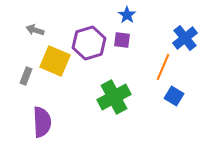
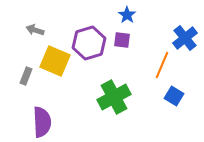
orange line: moved 1 px left, 2 px up
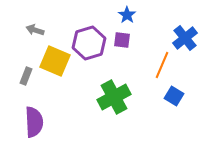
purple semicircle: moved 8 px left
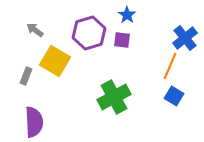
gray arrow: rotated 18 degrees clockwise
purple hexagon: moved 10 px up
yellow square: rotated 8 degrees clockwise
orange line: moved 8 px right, 1 px down
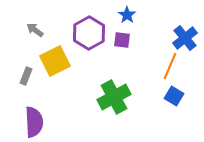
purple hexagon: rotated 12 degrees counterclockwise
yellow square: rotated 32 degrees clockwise
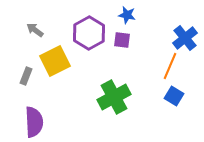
blue star: rotated 24 degrees counterclockwise
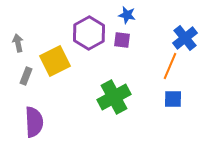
gray arrow: moved 17 px left, 13 px down; rotated 42 degrees clockwise
blue square: moved 1 px left, 3 px down; rotated 30 degrees counterclockwise
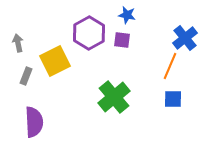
green cross: rotated 12 degrees counterclockwise
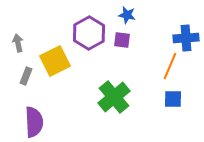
blue cross: moved 1 px right; rotated 35 degrees clockwise
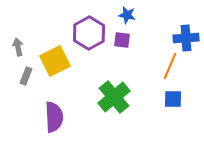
gray arrow: moved 4 px down
purple semicircle: moved 20 px right, 5 px up
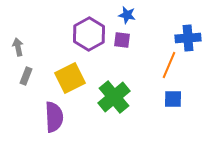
purple hexagon: moved 1 px down
blue cross: moved 2 px right
yellow square: moved 15 px right, 17 px down
orange line: moved 1 px left, 1 px up
